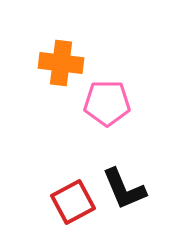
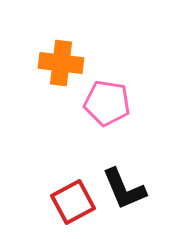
pink pentagon: rotated 9 degrees clockwise
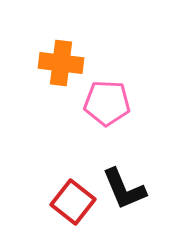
pink pentagon: rotated 6 degrees counterclockwise
red square: rotated 24 degrees counterclockwise
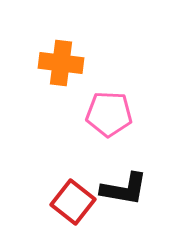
pink pentagon: moved 2 px right, 11 px down
black L-shape: rotated 57 degrees counterclockwise
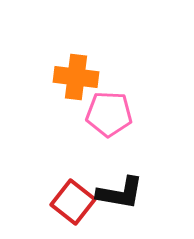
orange cross: moved 15 px right, 14 px down
black L-shape: moved 4 px left, 4 px down
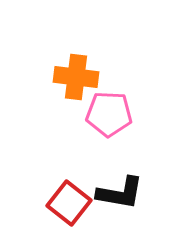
red square: moved 4 px left, 1 px down
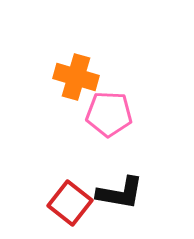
orange cross: rotated 9 degrees clockwise
red square: moved 1 px right
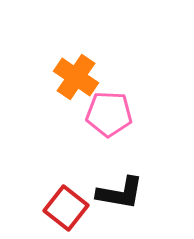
orange cross: rotated 18 degrees clockwise
red square: moved 4 px left, 5 px down
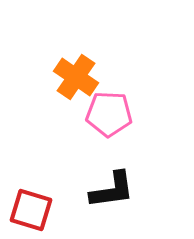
black L-shape: moved 8 px left, 3 px up; rotated 18 degrees counterclockwise
red square: moved 35 px left, 2 px down; rotated 21 degrees counterclockwise
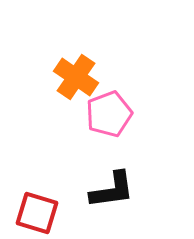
pink pentagon: rotated 24 degrees counterclockwise
red square: moved 6 px right, 3 px down
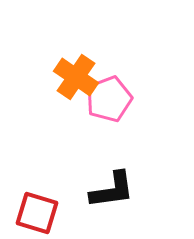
pink pentagon: moved 15 px up
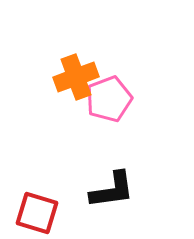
orange cross: rotated 36 degrees clockwise
